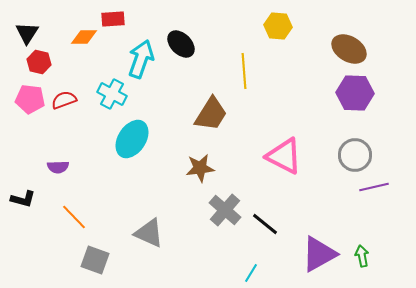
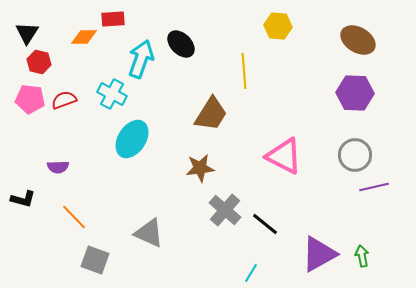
brown ellipse: moved 9 px right, 9 px up
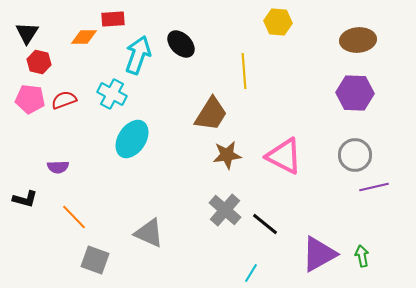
yellow hexagon: moved 4 px up
brown ellipse: rotated 36 degrees counterclockwise
cyan arrow: moved 3 px left, 4 px up
brown star: moved 27 px right, 13 px up
black L-shape: moved 2 px right
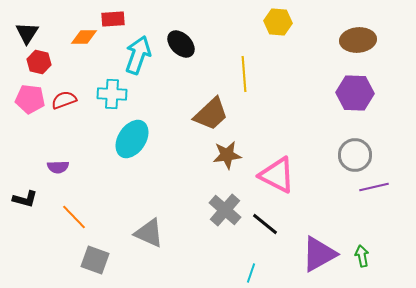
yellow line: moved 3 px down
cyan cross: rotated 24 degrees counterclockwise
brown trapezoid: rotated 15 degrees clockwise
pink triangle: moved 7 px left, 19 px down
cyan line: rotated 12 degrees counterclockwise
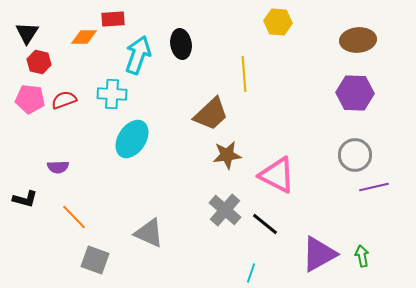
black ellipse: rotated 36 degrees clockwise
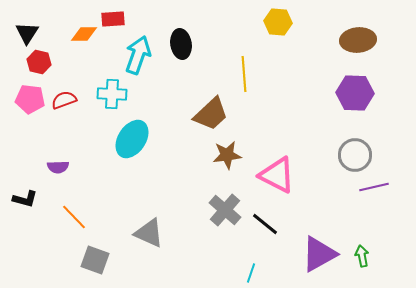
orange diamond: moved 3 px up
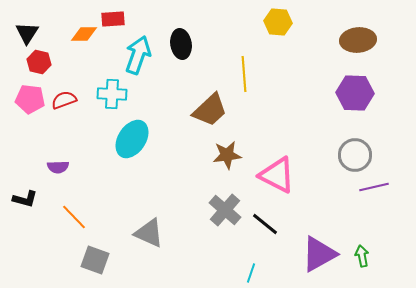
brown trapezoid: moved 1 px left, 4 px up
